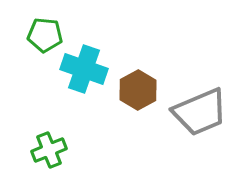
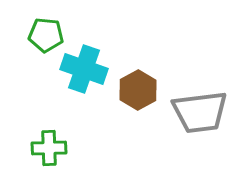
green pentagon: moved 1 px right
gray trapezoid: rotated 16 degrees clockwise
green cross: moved 2 px up; rotated 20 degrees clockwise
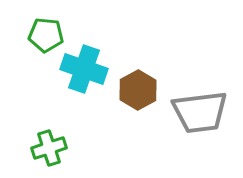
green cross: rotated 16 degrees counterclockwise
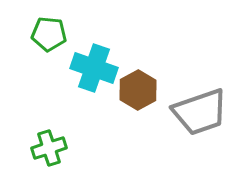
green pentagon: moved 3 px right, 1 px up
cyan cross: moved 10 px right, 1 px up
gray trapezoid: rotated 12 degrees counterclockwise
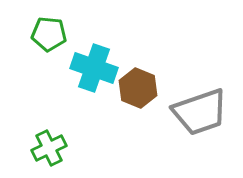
brown hexagon: moved 2 px up; rotated 9 degrees counterclockwise
green cross: rotated 8 degrees counterclockwise
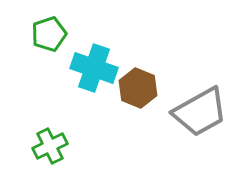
green pentagon: rotated 24 degrees counterclockwise
gray trapezoid: rotated 10 degrees counterclockwise
green cross: moved 1 px right, 2 px up
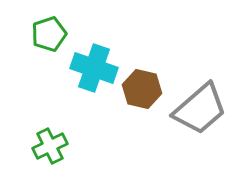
brown hexagon: moved 4 px right, 1 px down; rotated 9 degrees counterclockwise
gray trapezoid: moved 3 px up; rotated 12 degrees counterclockwise
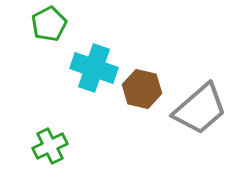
green pentagon: moved 10 px up; rotated 8 degrees counterclockwise
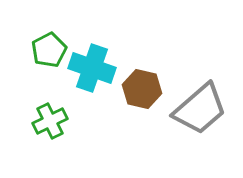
green pentagon: moved 26 px down
cyan cross: moved 2 px left
green cross: moved 25 px up
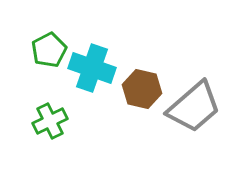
gray trapezoid: moved 6 px left, 2 px up
